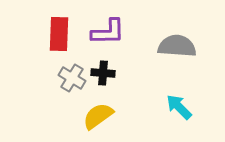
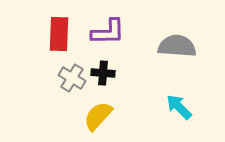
yellow semicircle: rotated 12 degrees counterclockwise
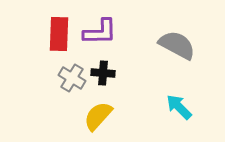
purple L-shape: moved 8 px left
gray semicircle: moved 1 px up; rotated 24 degrees clockwise
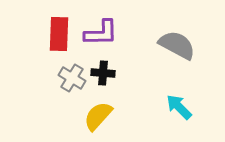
purple L-shape: moved 1 px right, 1 px down
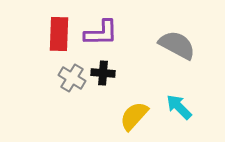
yellow semicircle: moved 36 px right
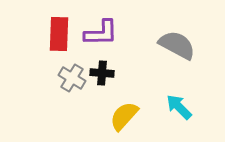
black cross: moved 1 px left
yellow semicircle: moved 10 px left
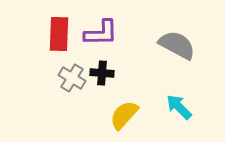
yellow semicircle: moved 1 px up
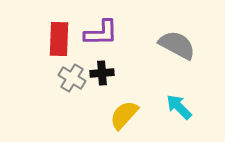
red rectangle: moved 5 px down
black cross: rotated 10 degrees counterclockwise
